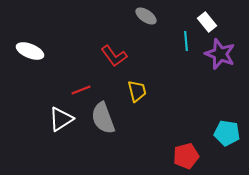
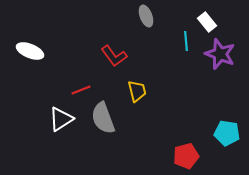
gray ellipse: rotated 35 degrees clockwise
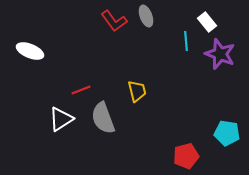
red L-shape: moved 35 px up
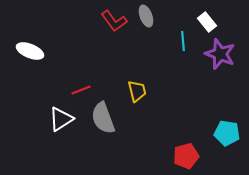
cyan line: moved 3 px left
